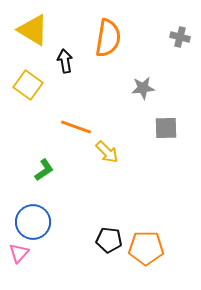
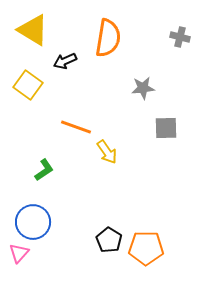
black arrow: rotated 105 degrees counterclockwise
yellow arrow: rotated 10 degrees clockwise
black pentagon: rotated 25 degrees clockwise
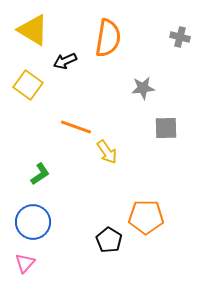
green L-shape: moved 4 px left, 4 px down
orange pentagon: moved 31 px up
pink triangle: moved 6 px right, 10 px down
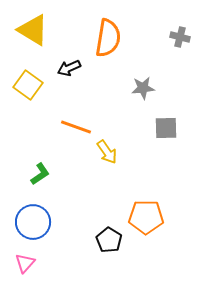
black arrow: moved 4 px right, 7 px down
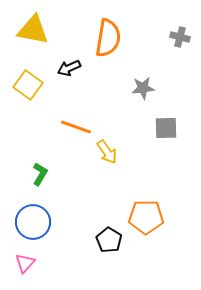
yellow triangle: rotated 20 degrees counterclockwise
green L-shape: rotated 25 degrees counterclockwise
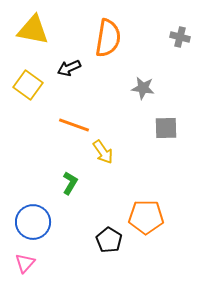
gray star: rotated 15 degrees clockwise
orange line: moved 2 px left, 2 px up
yellow arrow: moved 4 px left
green L-shape: moved 30 px right, 9 px down
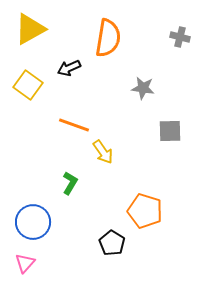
yellow triangle: moved 3 px left, 1 px up; rotated 40 degrees counterclockwise
gray square: moved 4 px right, 3 px down
orange pentagon: moved 1 px left, 6 px up; rotated 16 degrees clockwise
black pentagon: moved 3 px right, 3 px down
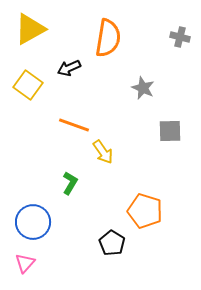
gray star: rotated 15 degrees clockwise
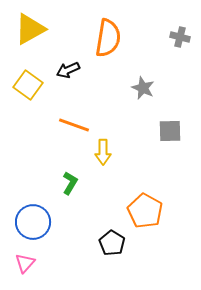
black arrow: moved 1 px left, 2 px down
yellow arrow: rotated 35 degrees clockwise
orange pentagon: rotated 12 degrees clockwise
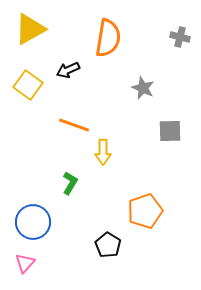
orange pentagon: rotated 24 degrees clockwise
black pentagon: moved 4 px left, 2 px down
